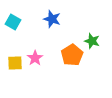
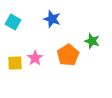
orange pentagon: moved 4 px left
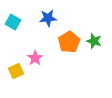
blue star: moved 4 px left, 1 px up; rotated 24 degrees counterclockwise
green star: moved 2 px right
orange pentagon: moved 1 px right, 13 px up
yellow square: moved 1 px right, 8 px down; rotated 21 degrees counterclockwise
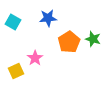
green star: moved 1 px left, 2 px up
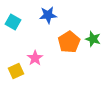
blue star: moved 3 px up
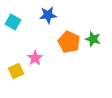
orange pentagon: rotated 15 degrees counterclockwise
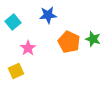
cyan square: rotated 21 degrees clockwise
pink star: moved 7 px left, 10 px up
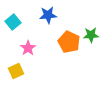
green star: moved 2 px left, 4 px up; rotated 21 degrees counterclockwise
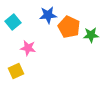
orange pentagon: moved 15 px up
pink star: rotated 28 degrees counterclockwise
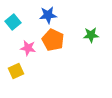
orange pentagon: moved 16 px left, 13 px down
